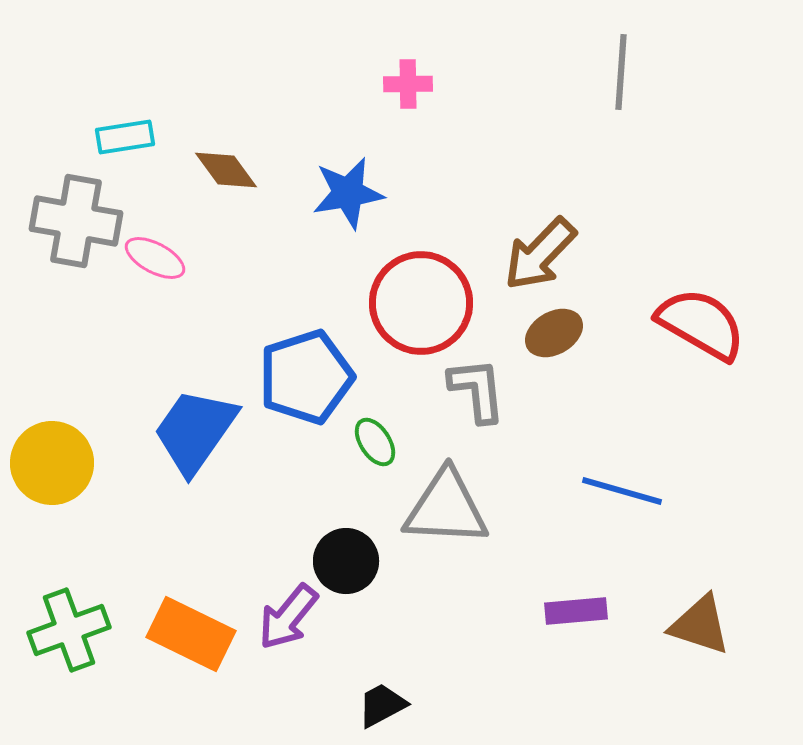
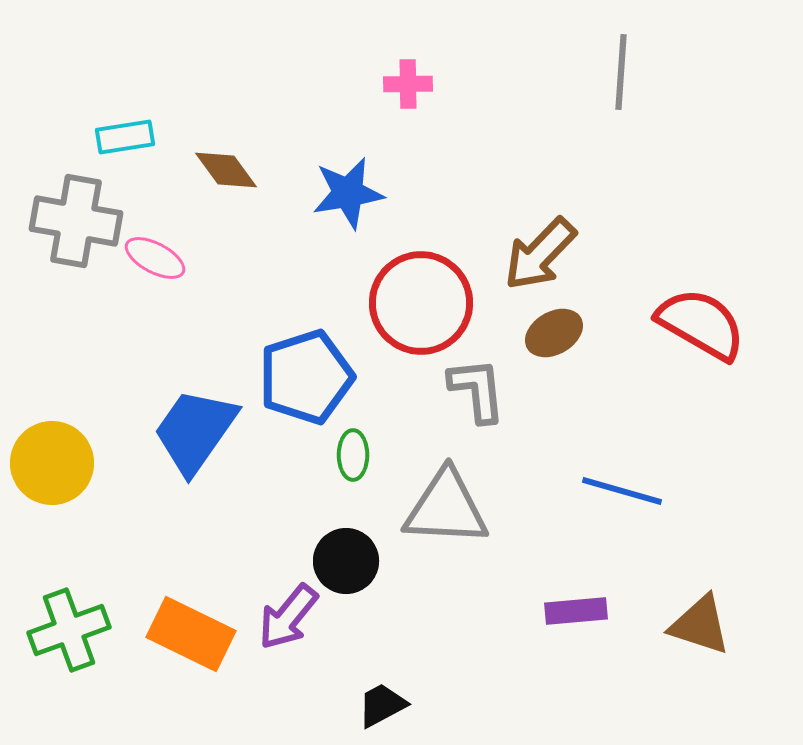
green ellipse: moved 22 px left, 13 px down; rotated 33 degrees clockwise
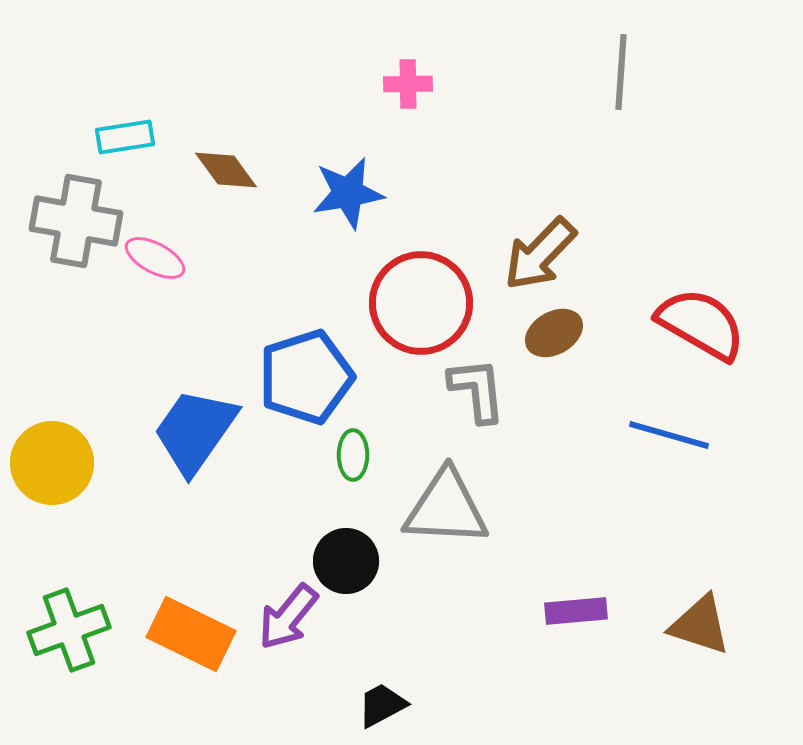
blue line: moved 47 px right, 56 px up
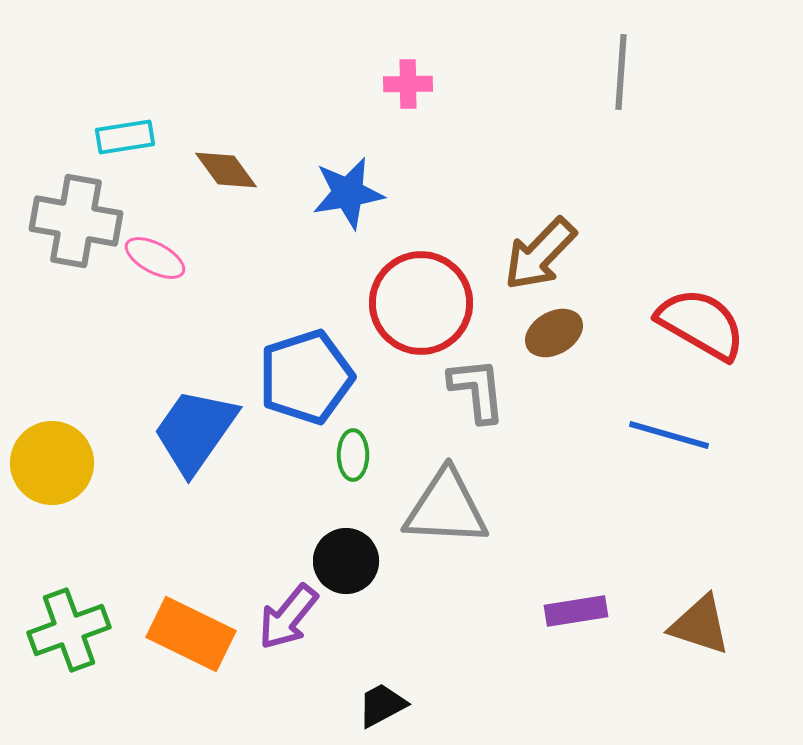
purple rectangle: rotated 4 degrees counterclockwise
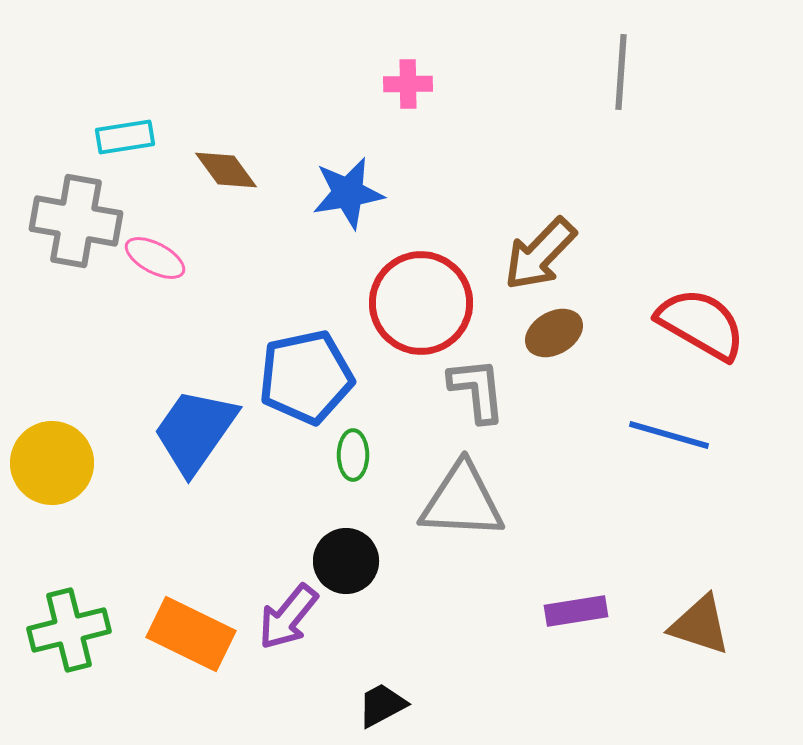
blue pentagon: rotated 6 degrees clockwise
gray triangle: moved 16 px right, 7 px up
green cross: rotated 6 degrees clockwise
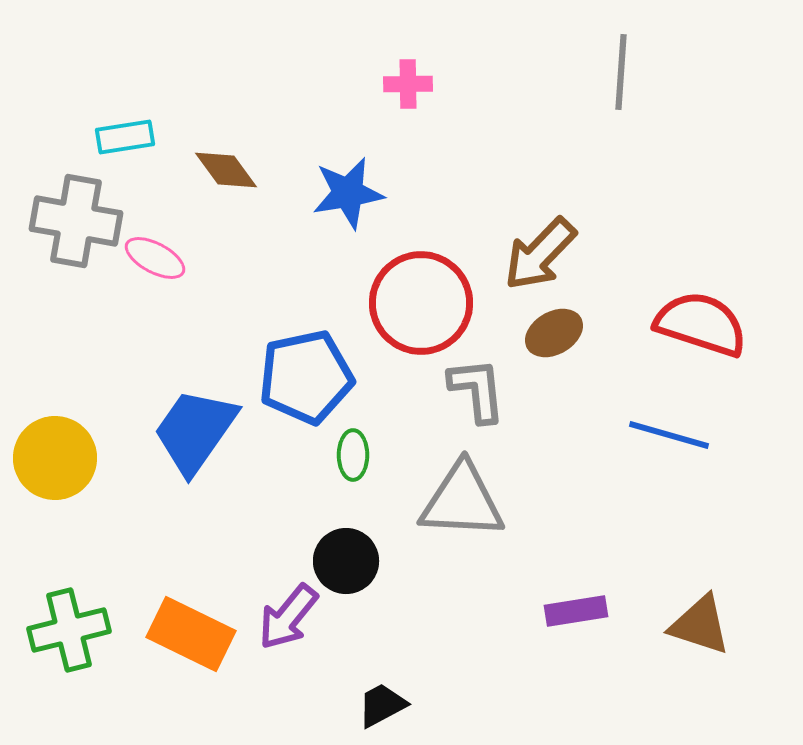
red semicircle: rotated 12 degrees counterclockwise
yellow circle: moved 3 px right, 5 px up
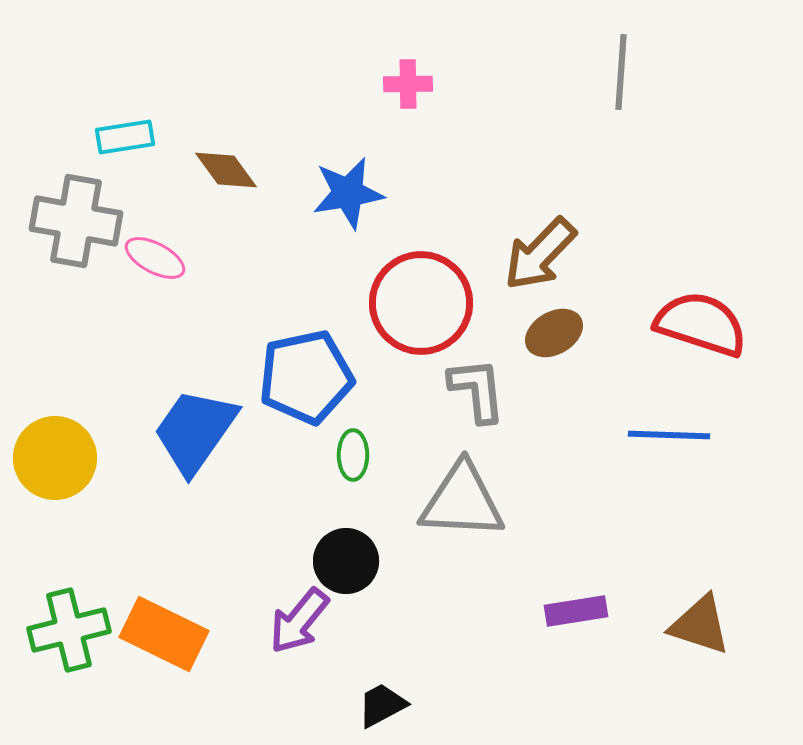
blue line: rotated 14 degrees counterclockwise
purple arrow: moved 11 px right, 4 px down
orange rectangle: moved 27 px left
